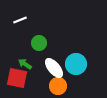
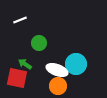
white ellipse: moved 3 px right, 2 px down; rotated 30 degrees counterclockwise
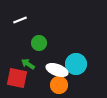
green arrow: moved 3 px right
orange circle: moved 1 px right, 1 px up
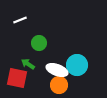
cyan circle: moved 1 px right, 1 px down
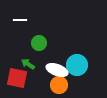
white line: rotated 24 degrees clockwise
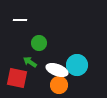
green arrow: moved 2 px right, 2 px up
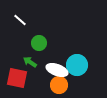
white line: rotated 40 degrees clockwise
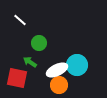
white ellipse: rotated 45 degrees counterclockwise
